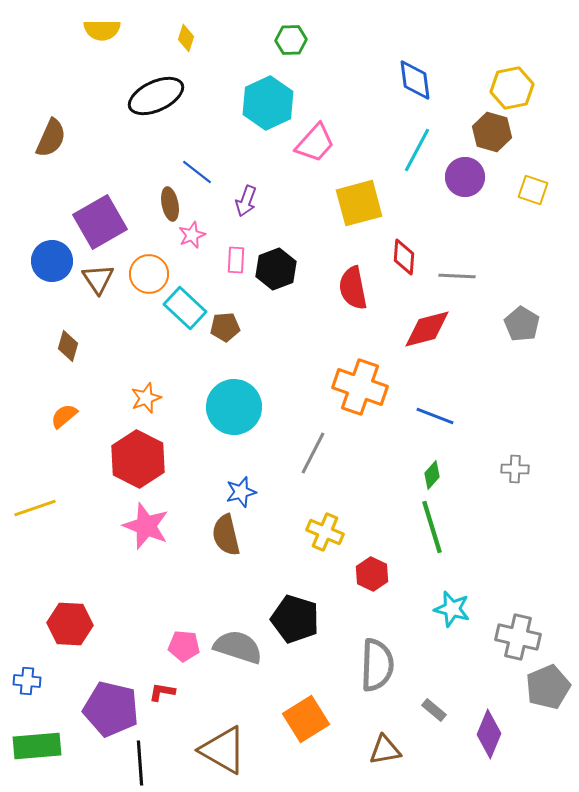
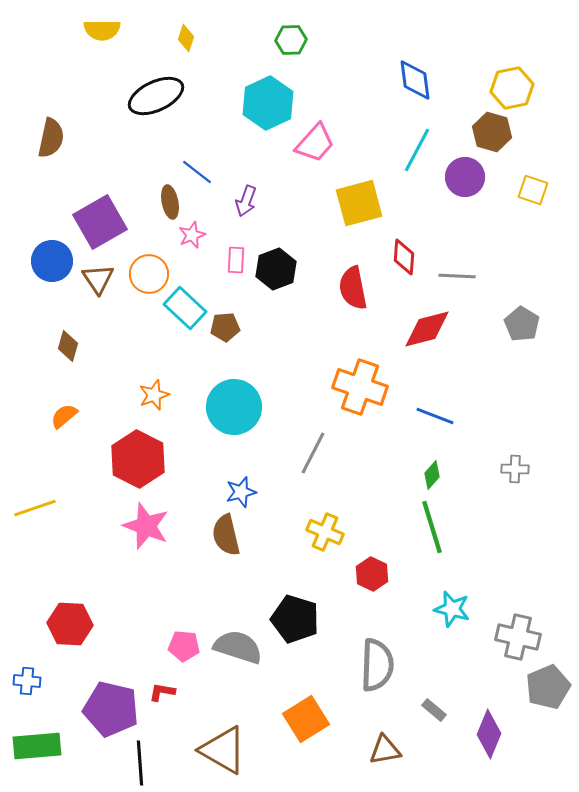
brown semicircle at (51, 138): rotated 12 degrees counterclockwise
brown ellipse at (170, 204): moved 2 px up
orange star at (146, 398): moved 8 px right, 3 px up
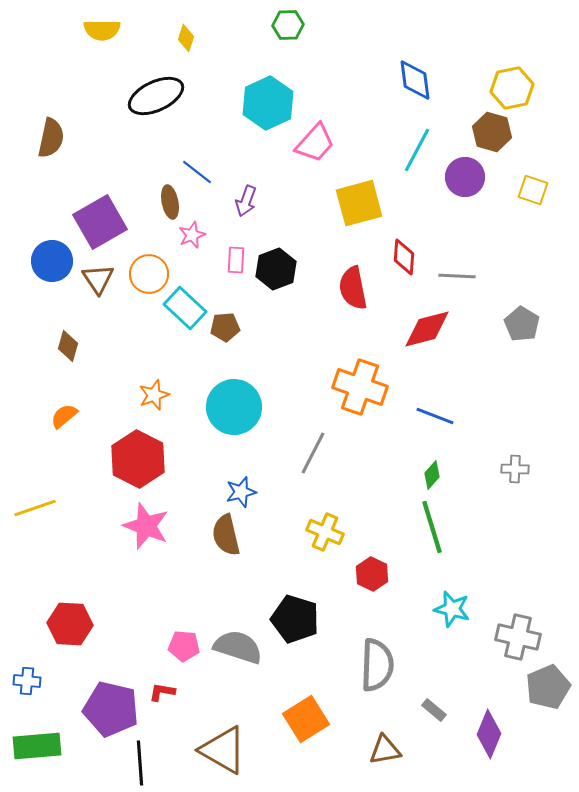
green hexagon at (291, 40): moved 3 px left, 15 px up
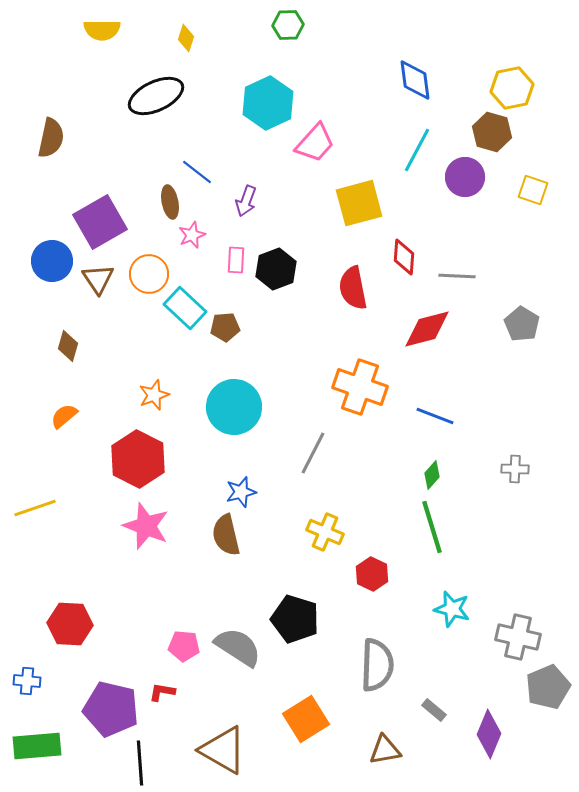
gray semicircle at (238, 647): rotated 15 degrees clockwise
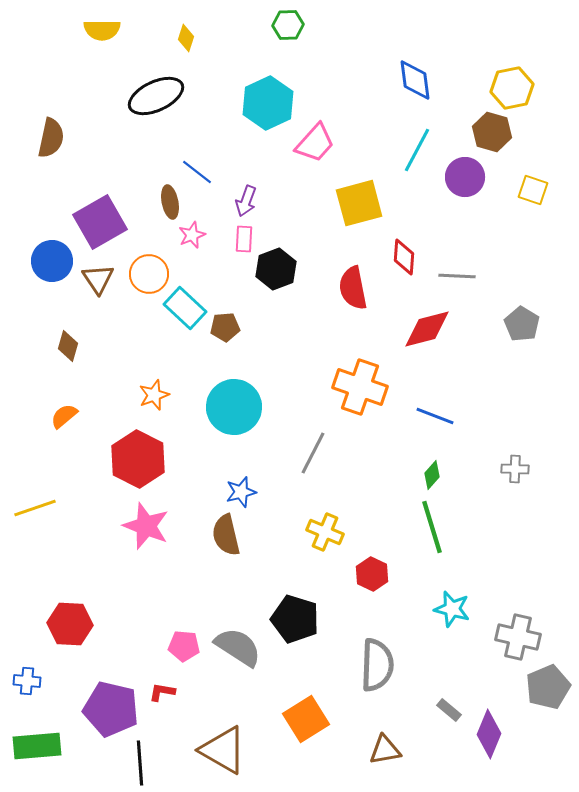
pink rectangle at (236, 260): moved 8 px right, 21 px up
gray rectangle at (434, 710): moved 15 px right
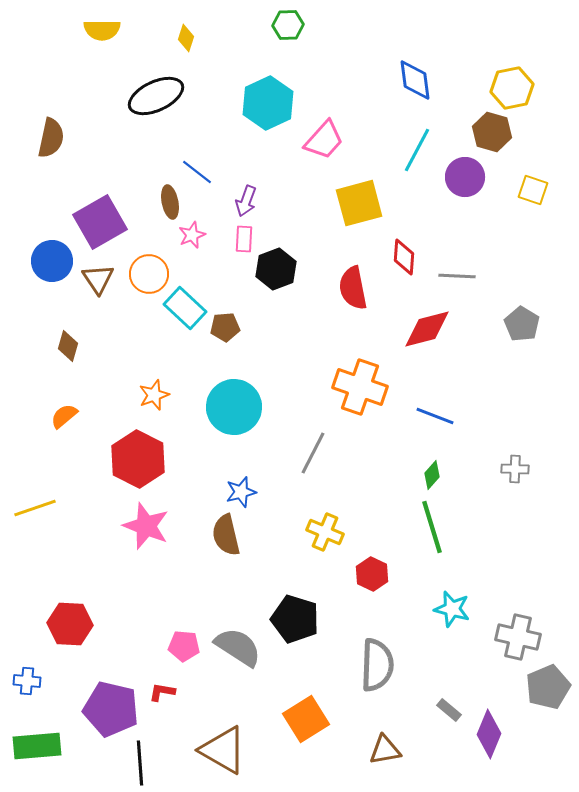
pink trapezoid at (315, 143): moved 9 px right, 3 px up
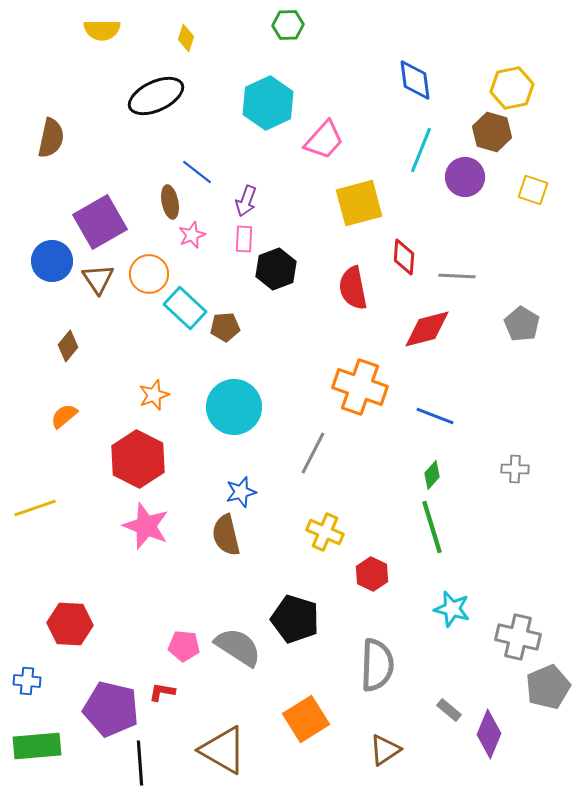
cyan line at (417, 150): moved 4 px right; rotated 6 degrees counterclockwise
brown diamond at (68, 346): rotated 24 degrees clockwise
brown triangle at (385, 750): rotated 24 degrees counterclockwise
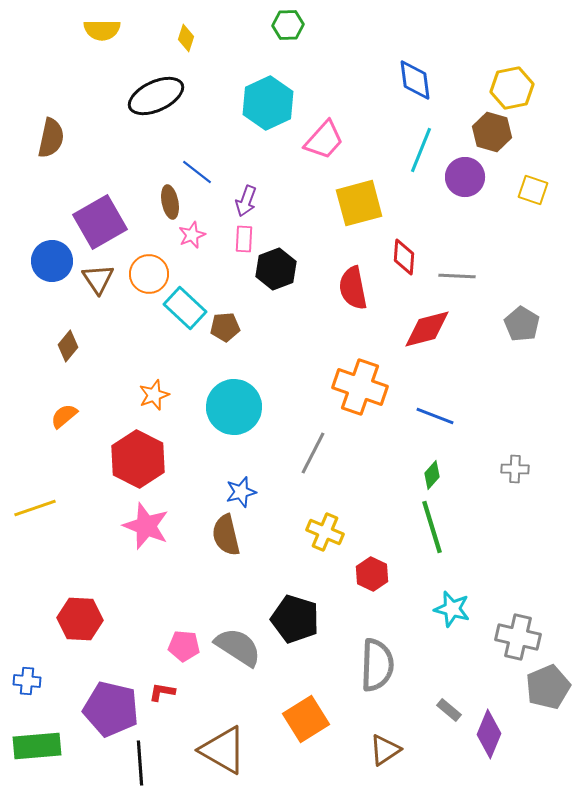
red hexagon at (70, 624): moved 10 px right, 5 px up
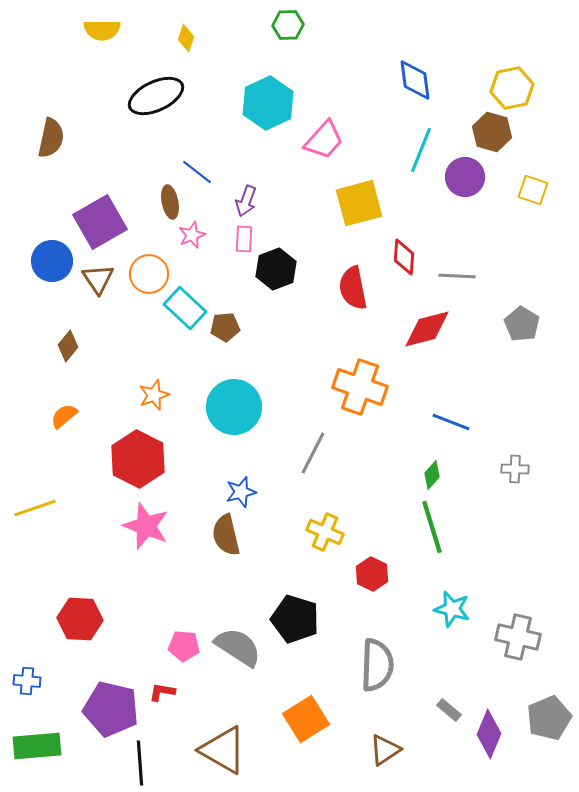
blue line at (435, 416): moved 16 px right, 6 px down
gray pentagon at (548, 687): moved 1 px right, 31 px down
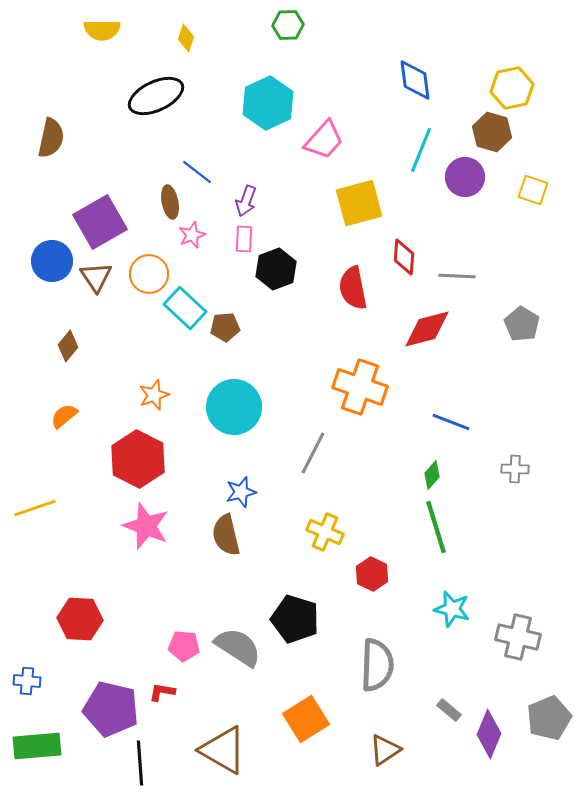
brown triangle at (98, 279): moved 2 px left, 2 px up
green line at (432, 527): moved 4 px right
